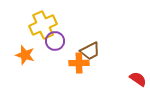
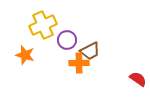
purple circle: moved 12 px right, 1 px up
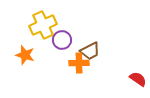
purple circle: moved 5 px left
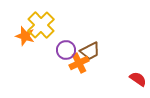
yellow cross: moved 2 px left; rotated 20 degrees counterclockwise
purple circle: moved 4 px right, 10 px down
orange star: moved 19 px up
orange cross: rotated 24 degrees counterclockwise
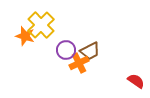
red semicircle: moved 2 px left, 2 px down
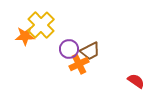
orange star: rotated 18 degrees counterclockwise
purple circle: moved 3 px right, 1 px up
orange cross: moved 1 px down
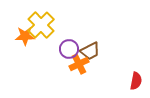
red semicircle: rotated 66 degrees clockwise
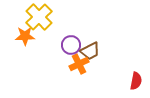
yellow cross: moved 2 px left, 8 px up
purple circle: moved 2 px right, 4 px up
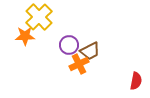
purple circle: moved 2 px left
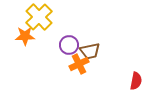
brown trapezoid: rotated 15 degrees clockwise
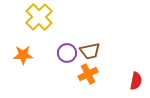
orange star: moved 2 px left, 19 px down
purple circle: moved 2 px left, 8 px down
orange cross: moved 9 px right, 10 px down
